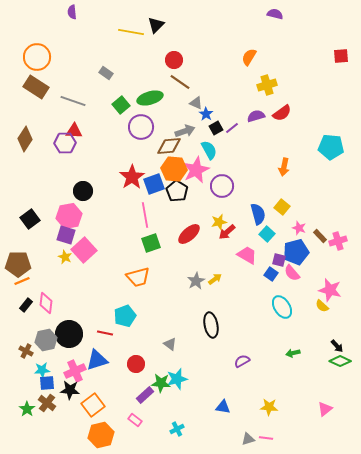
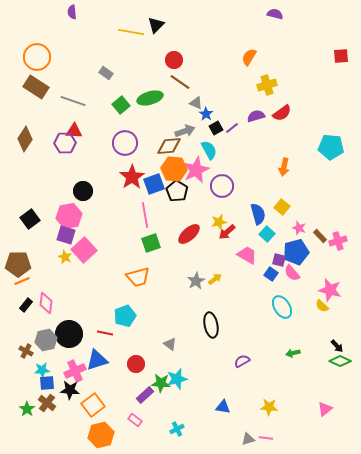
purple circle at (141, 127): moved 16 px left, 16 px down
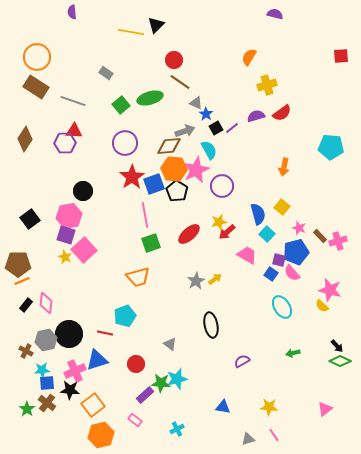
pink line at (266, 438): moved 8 px right, 3 px up; rotated 48 degrees clockwise
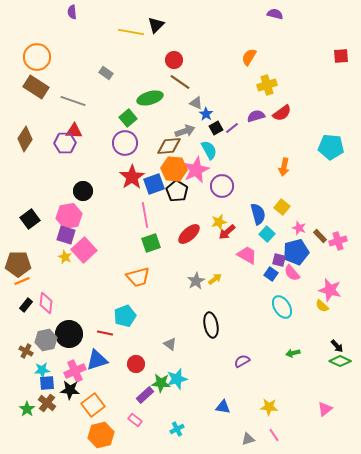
green square at (121, 105): moved 7 px right, 13 px down
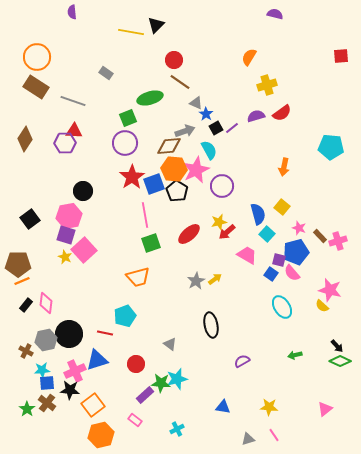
green square at (128, 118): rotated 18 degrees clockwise
green arrow at (293, 353): moved 2 px right, 2 px down
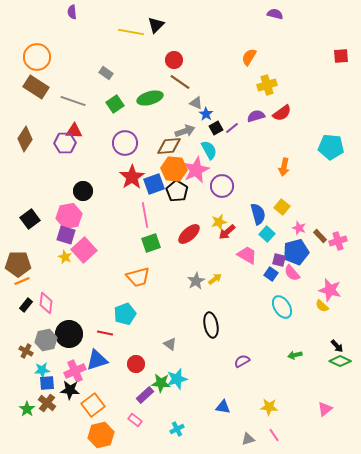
green square at (128, 118): moved 13 px left, 14 px up; rotated 12 degrees counterclockwise
cyan pentagon at (125, 316): moved 2 px up
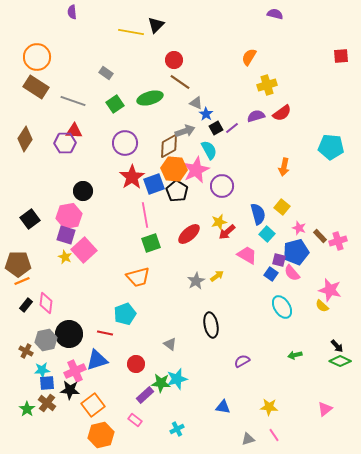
brown diamond at (169, 146): rotated 25 degrees counterclockwise
yellow arrow at (215, 279): moved 2 px right, 3 px up
